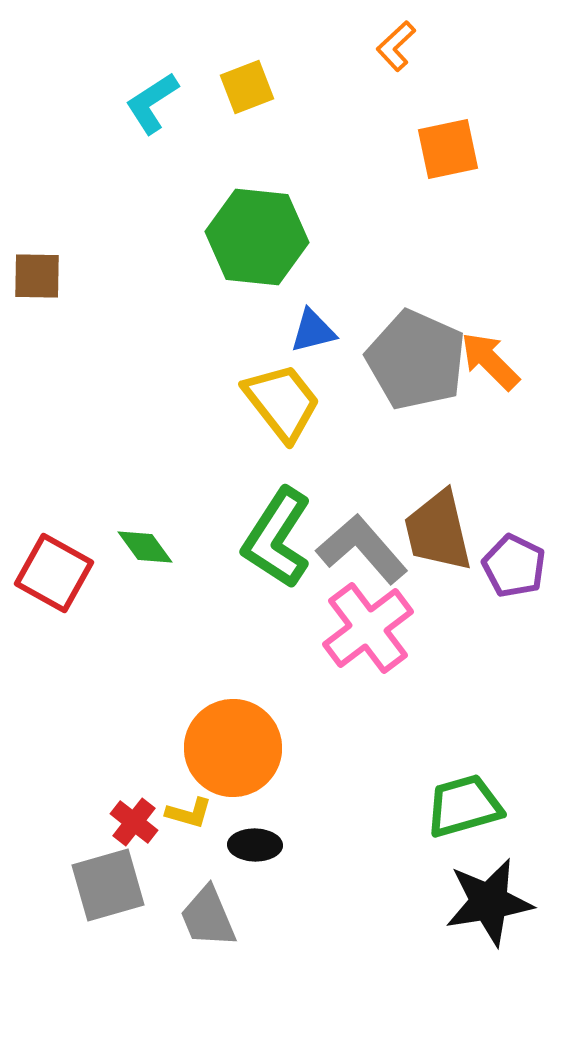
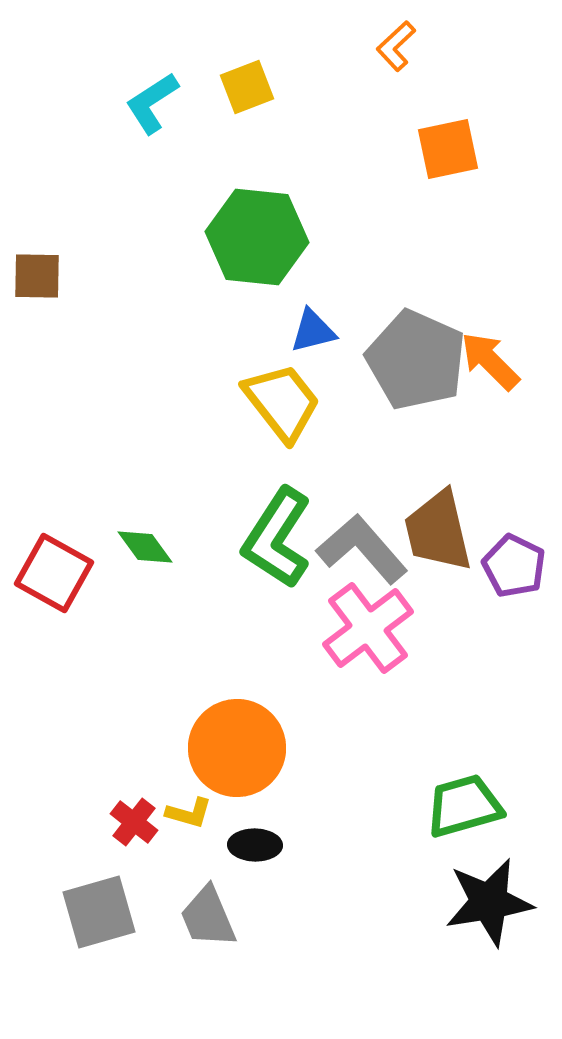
orange circle: moved 4 px right
gray square: moved 9 px left, 27 px down
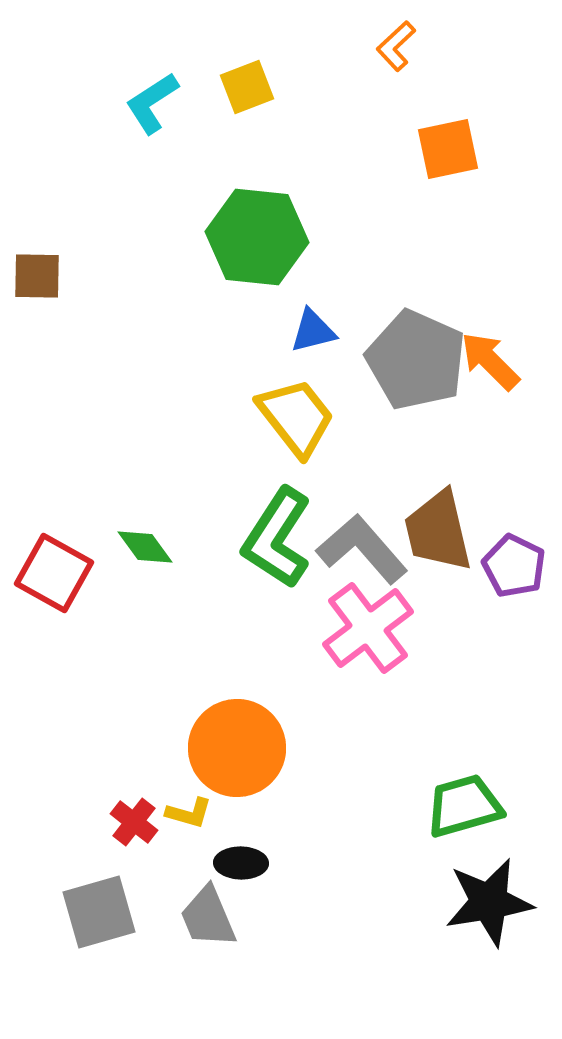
yellow trapezoid: moved 14 px right, 15 px down
black ellipse: moved 14 px left, 18 px down
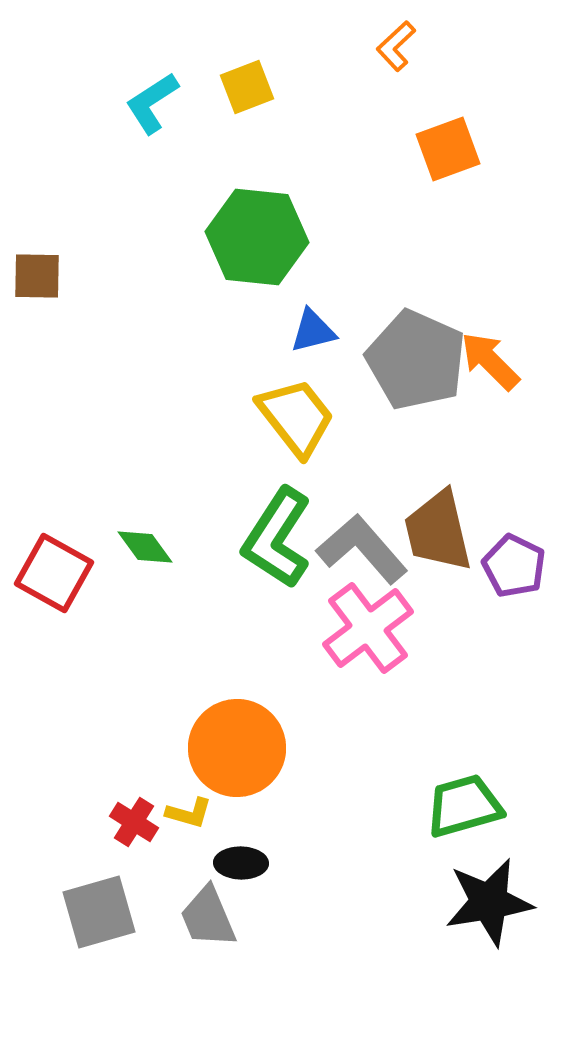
orange square: rotated 8 degrees counterclockwise
red cross: rotated 6 degrees counterclockwise
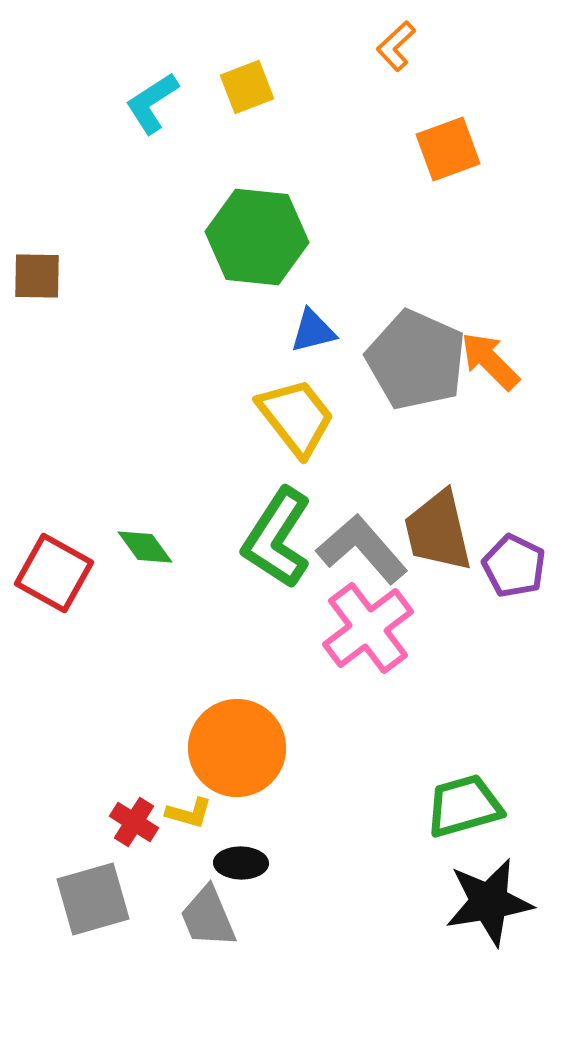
gray square: moved 6 px left, 13 px up
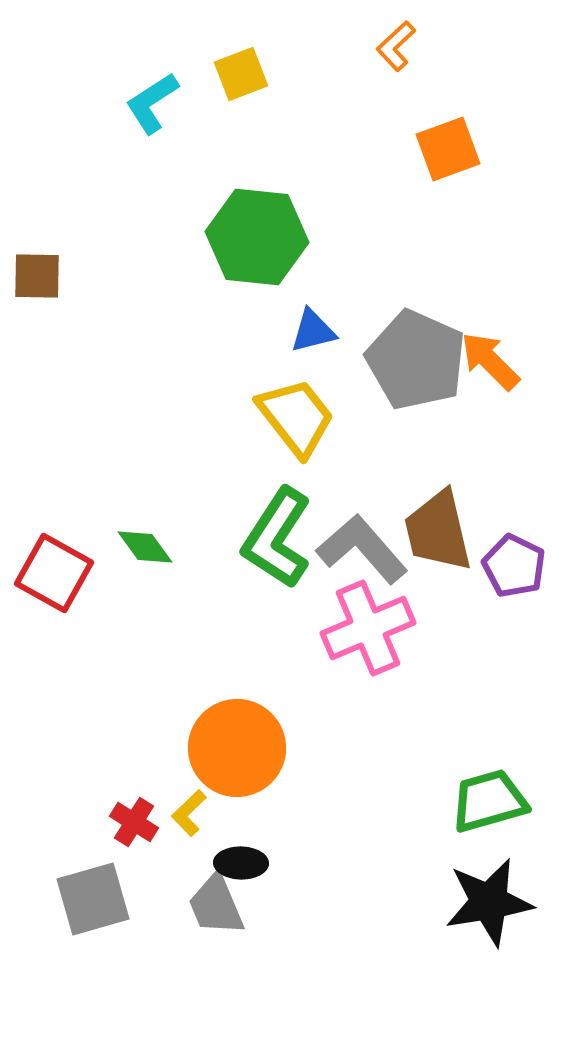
yellow square: moved 6 px left, 13 px up
pink cross: rotated 14 degrees clockwise
green trapezoid: moved 25 px right, 5 px up
yellow L-shape: rotated 120 degrees clockwise
gray trapezoid: moved 8 px right, 12 px up
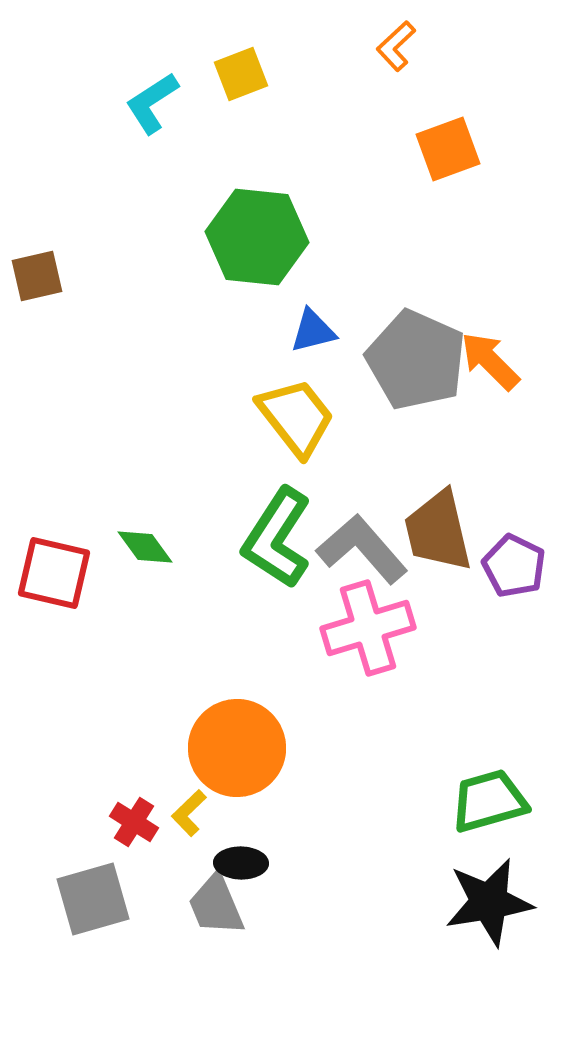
brown square: rotated 14 degrees counterclockwise
red square: rotated 16 degrees counterclockwise
pink cross: rotated 6 degrees clockwise
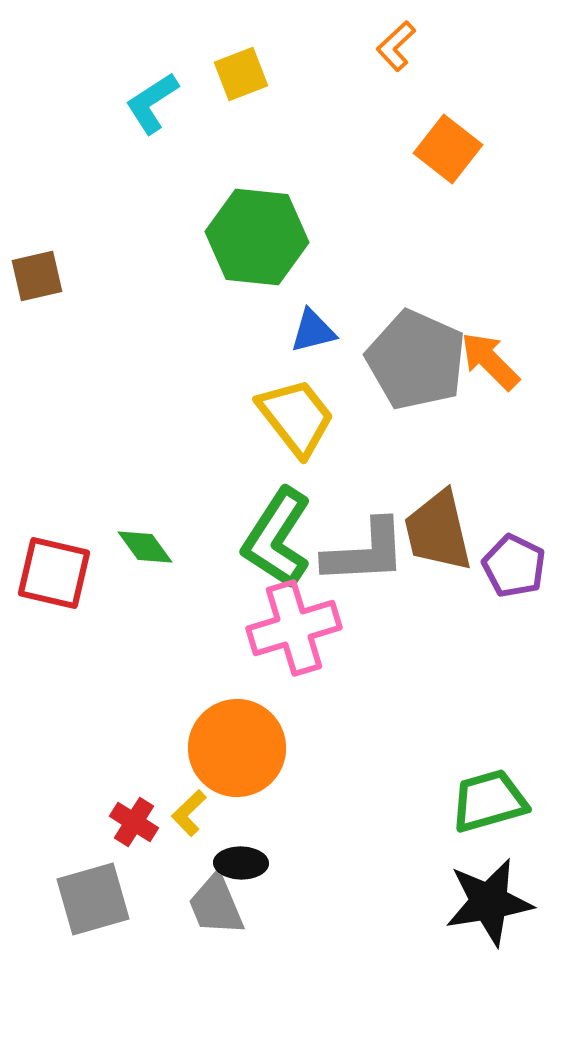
orange square: rotated 32 degrees counterclockwise
gray L-shape: moved 3 px right, 3 px down; rotated 128 degrees clockwise
pink cross: moved 74 px left
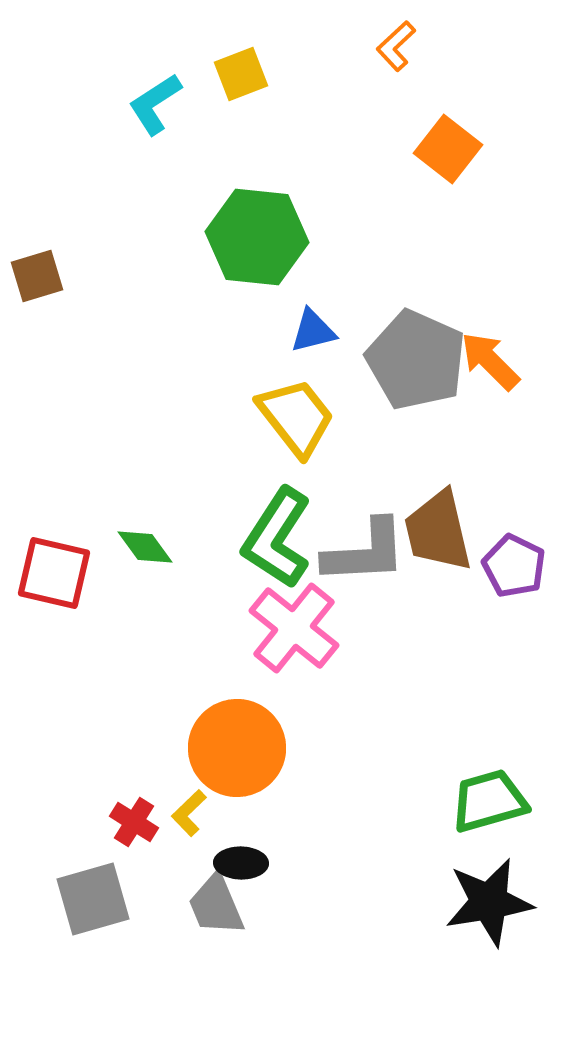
cyan L-shape: moved 3 px right, 1 px down
brown square: rotated 4 degrees counterclockwise
pink cross: rotated 34 degrees counterclockwise
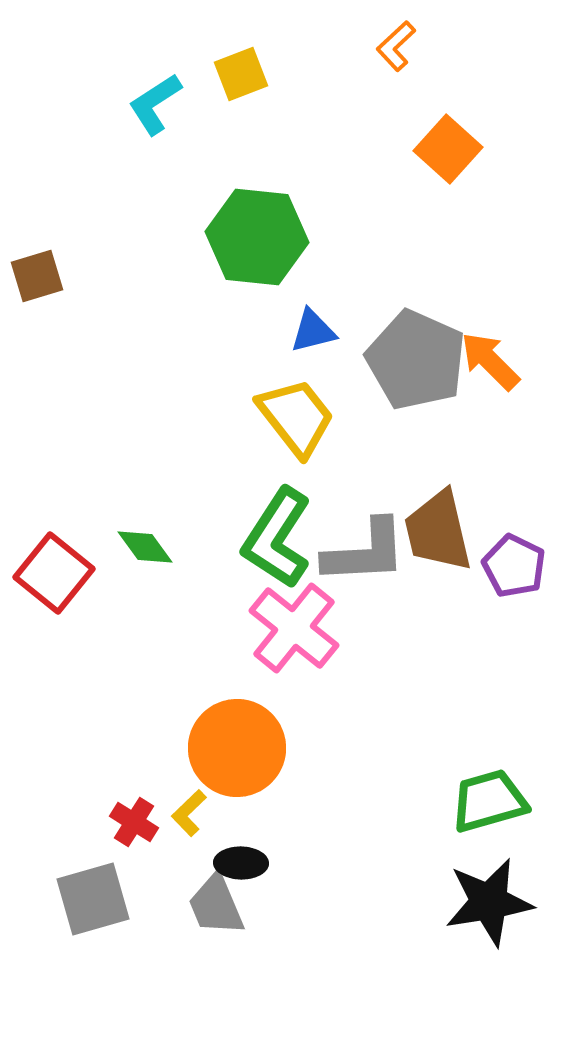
orange square: rotated 4 degrees clockwise
red square: rotated 26 degrees clockwise
